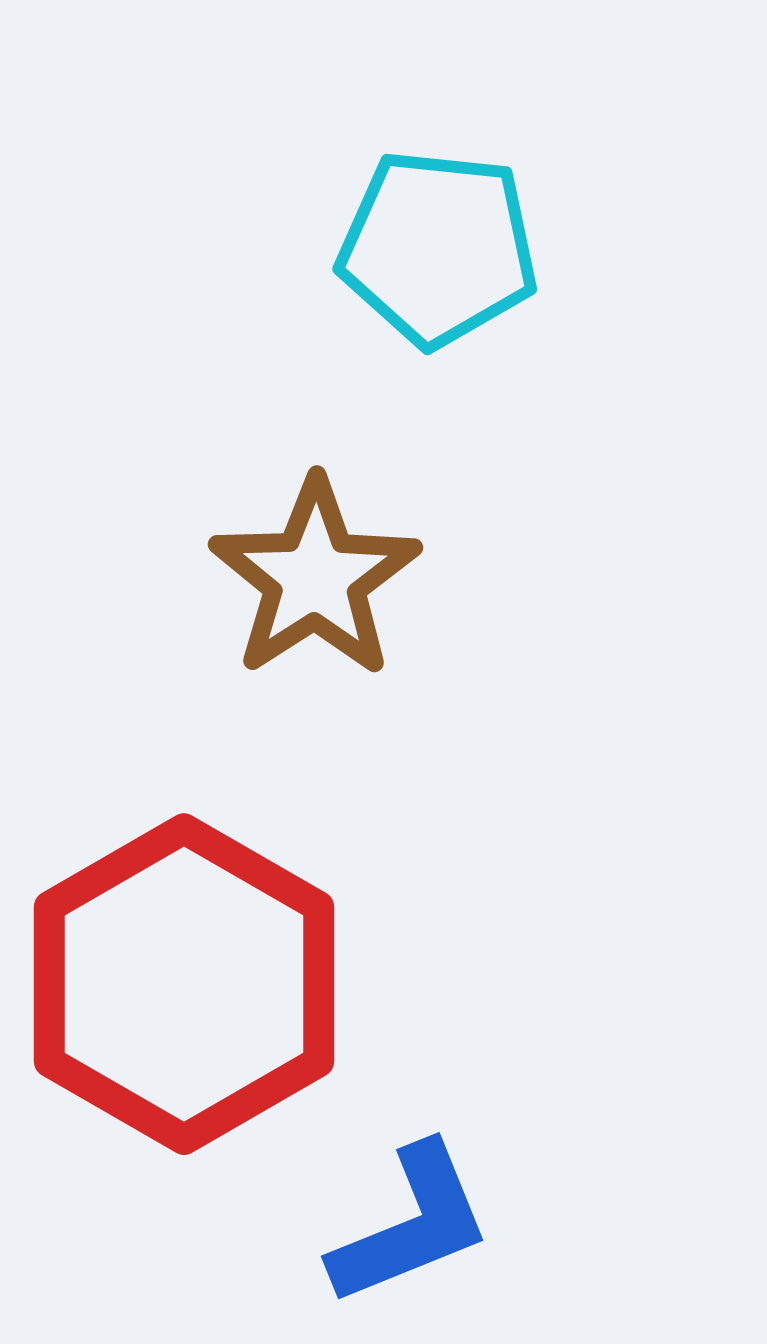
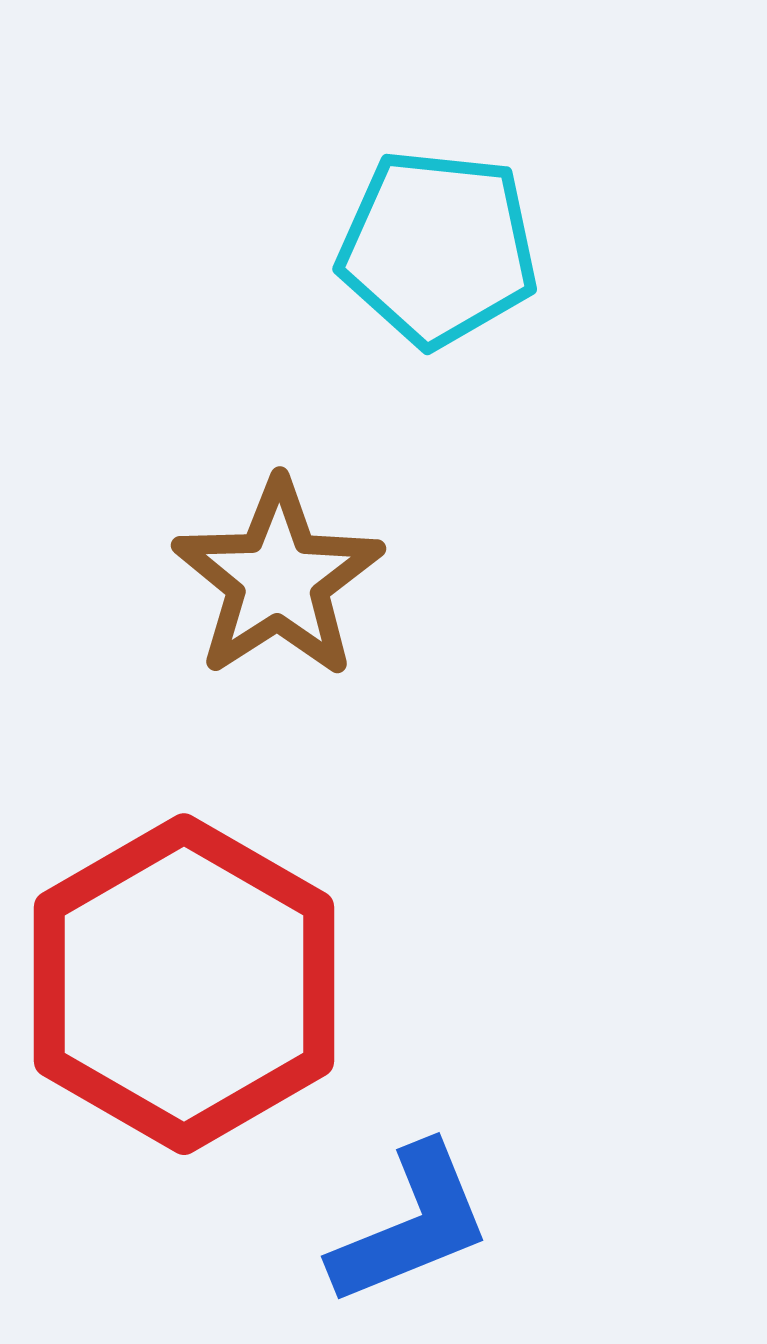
brown star: moved 37 px left, 1 px down
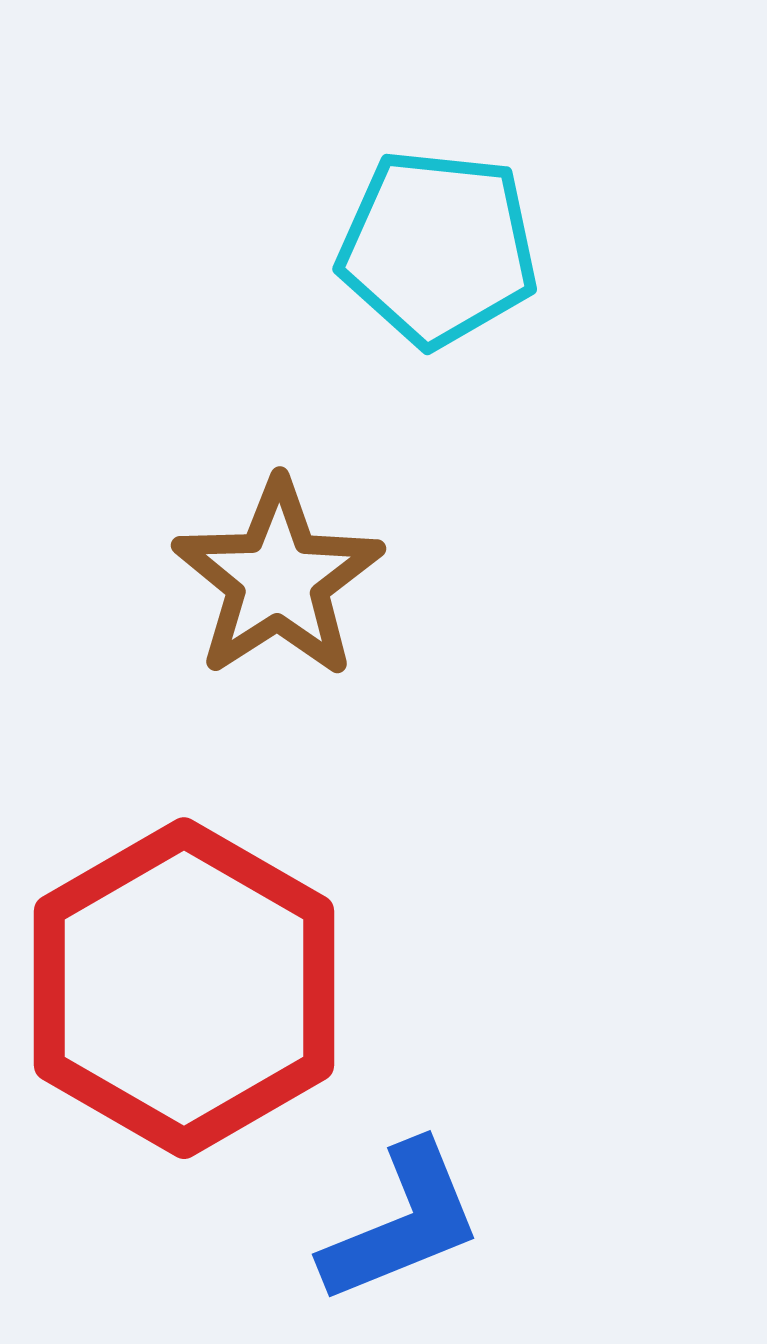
red hexagon: moved 4 px down
blue L-shape: moved 9 px left, 2 px up
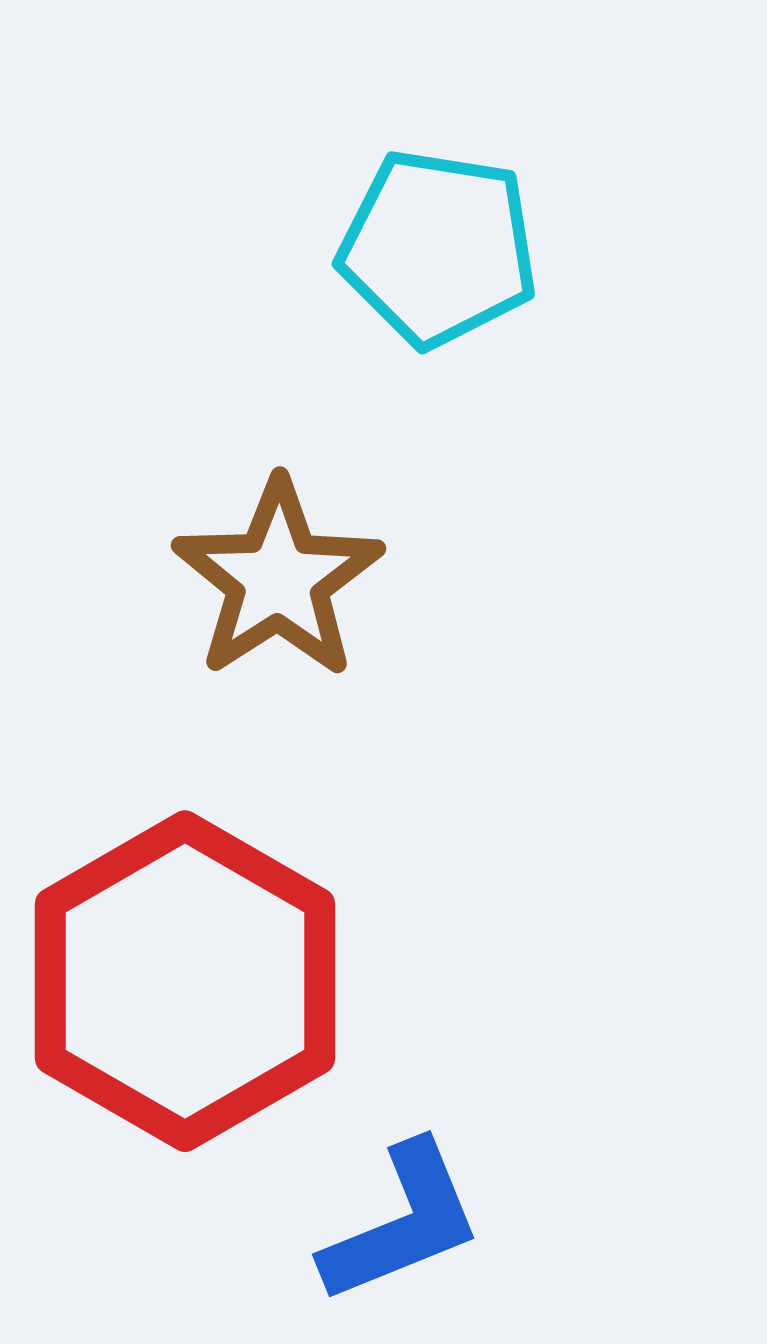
cyan pentagon: rotated 3 degrees clockwise
red hexagon: moved 1 px right, 7 px up
